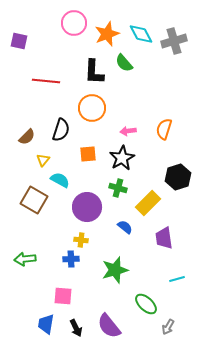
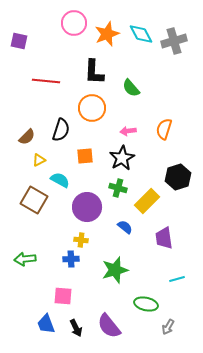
green semicircle: moved 7 px right, 25 px down
orange square: moved 3 px left, 2 px down
yellow triangle: moved 4 px left; rotated 24 degrees clockwise
yellow rectangle: moved 1 px left, 2 px up
green ellipse: rotated 30 degrees counterclockwise
blue trapezoid: rotated 30 degrees counterclockwise
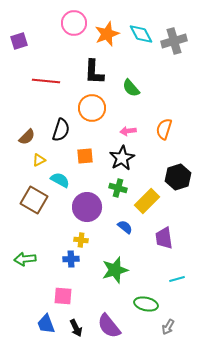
purple square: rotated 30 degrees counterclockwise
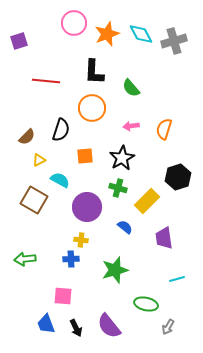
pink arrow: moved 3 px right, 5 px up
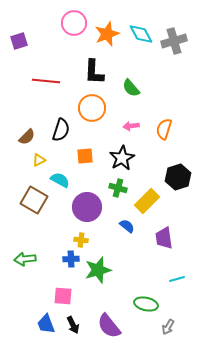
blue semicircle: moved 2 px right, 1 px up
green star: moved 17 px left
black arrow: moved 3 px left, 3 px up
